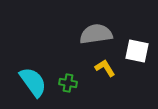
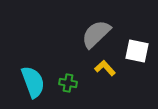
gray semicircle: rotated 36 degrees counterclockwise
yellow L-shape: rotated 10 degrees counterclockwise
cyan semicircle: rotated 16 degrees clockwise
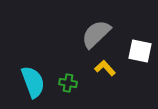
white square: moved 3 px right
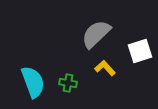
white square: rotated 30 degrees counterclockwise
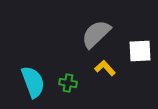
white square: rotated 15 degrees clockwise
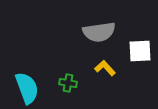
gray semicircle: moved 3 px right, 2 px up; rotated 144 degrees counterclockwise
cyan semicircle: moved 6 px left, 6 px down
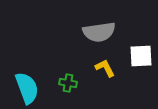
white square: moved 1 px right, 5 px down
yellow L-shape: rotated 15 degrees clockwise
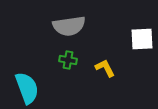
gray semicircle: moved 30 px left, 6 px up
white square: moved 1 px right, 17 px up
green cross: moved 23 px up
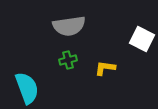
white square: rotated 30 degrees clockwise
green cross: rotated 24 degrees counterclockwise
yellow L-shape: rotated 55 degrees counterclockwise
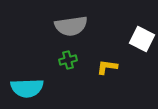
gray semicircle: moved 2 px right
yellow L-shape: moved 2 px right, 1 px up
cyan semicircle: rotated 108 degrees clockwise
